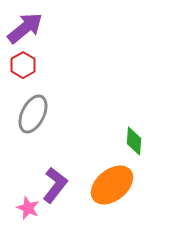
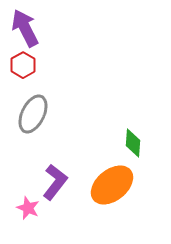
purple arrow: rotated 78 degrees counterclockwise
green diamond: moved 1 px left, 2 px down
purple L-shape: moved 3 px up
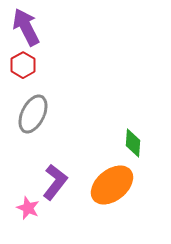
purple arrow: moved 1 px right, 1 px up
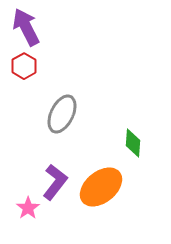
red hexagon: moved 1 px right, 1 px down
gray ellipse: moved 29 px right
orange ellipse: moved 11 px left, 2 px down
pink star: rotated 15 degrees clockwise
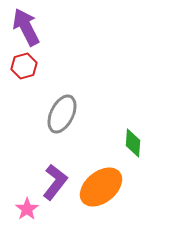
red hexagon: rotated 15 degrees clockwise
pink star: moved 1 px left, 1 px down
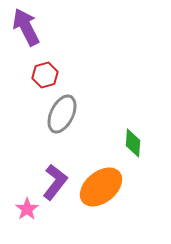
red hexagon: moved 21 px right, 9 px down
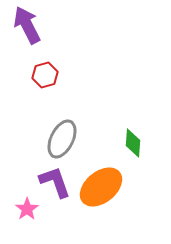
purple arrow: moved 1 px right, 2 px up
gray ellipse: moved 25 px down
purple L-shape: rotated 57 degrees counterclockwise
